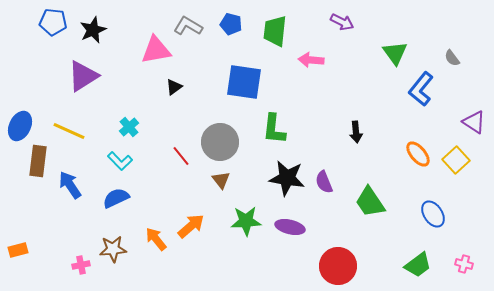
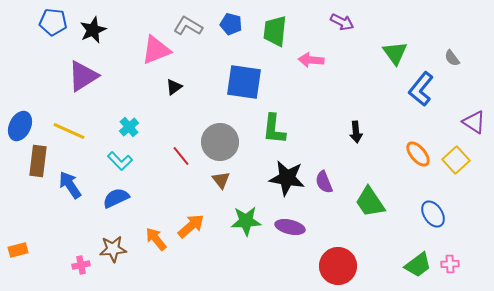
pink triangle at (156, 50): rotated 12 degrees counterclockwise
pink cross at (464, 264): moved 14 px left; rotated 18 degrees counterclockwise
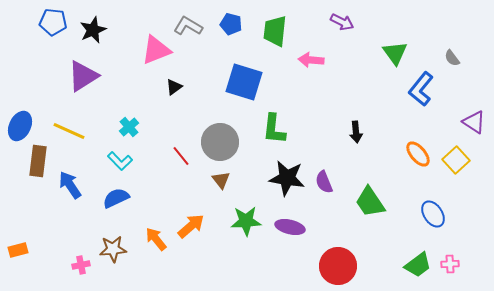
blue square at (244, 82): rotated 9 degrees clockwise
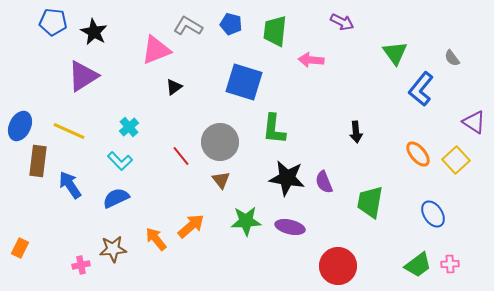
black star at (93, 30): moved 1 px right, 2 px down; rotated 20 degrees counterclockwise
green trapezoid at (370, 202): rotated 44 degrees clockwise
orange rectangle at (18, 250): moved 2 px right, 2 px up; rotated 48 degrees counterclockwise
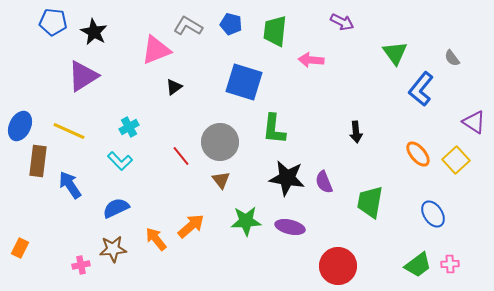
cyan cross at (129, 127): rotated 12 degrees clockwise
blue semicircle at (116, 198): moved 10 px down
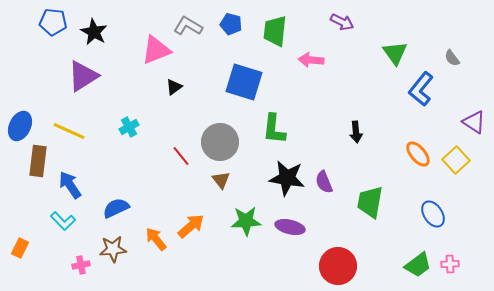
cyan L-shape at (120, 161): moved 57 px left, 60 px down
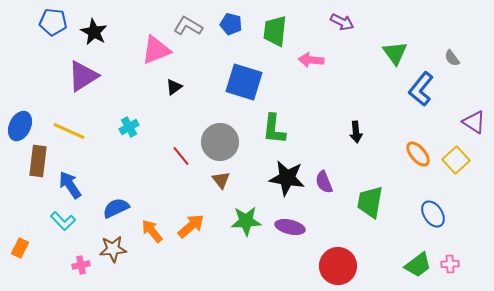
orange arrow at (156, 239): moved 4 px left, 8 px up
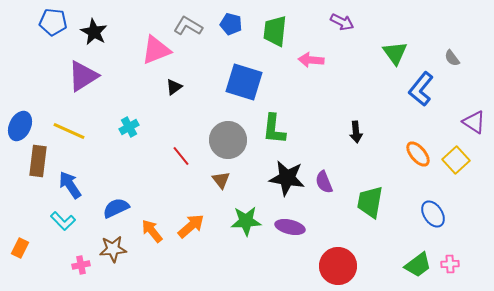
gray circle at (220, 142): moved 8 px right, 2 px up
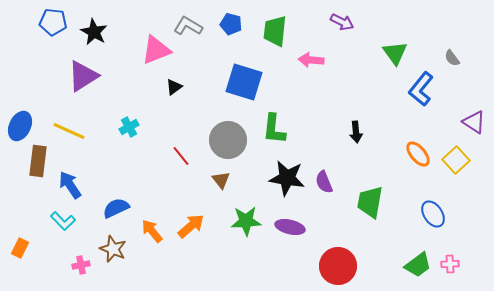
brown star at (113, 249): rotated 28 degrees clockwise
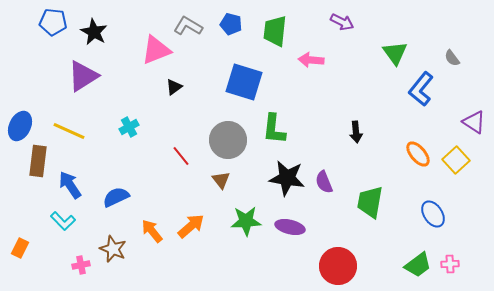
blue semicircle at (116, 208): moved 11 px up
